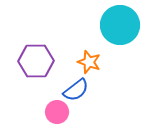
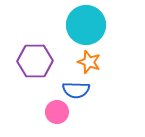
cyan circle: moved 34 px left
purple hexagon: moved 1 px left
blue semicircle: rotated 40 degrees clockwise
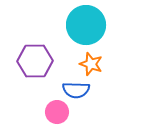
orange star: moved 2 px right, 2 px down
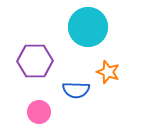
cyan circle: moved 2 px right, 2 px down
orange star: moved 17 px right, 8 px down
pink circle: moved 18 px left
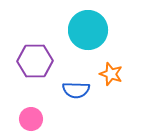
cyan circle: moved 3 px down
orange star: moved 3 px right, 2 px down
pink circle: moved 8 px left, 7 px down
